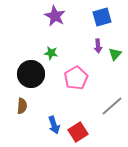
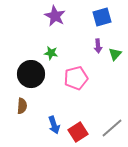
pink pentagon: rotated 15 degrees clockwise
gray line: moved 22 px down
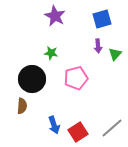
blue square: moved 2 px down
black circle: moved 1 px right, 5 px down
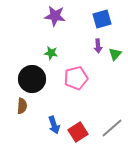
purple star: rotated 20 degrees counterclockwise
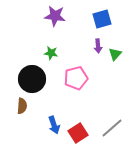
red square: moved 1 px down
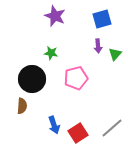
purple star: rotated 15 degrees clockwise
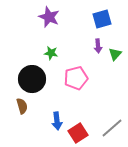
purple star: moved 6 px left, 1 px down
brown semicircle: rotated 21 degrees counterclockwise
blue arrow: moved 3 px right, 4 px up; rotated 12 degrees clockwise
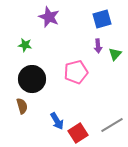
green star: moved 26 px left, 8 px up
pink pentagon: moved 6 px up
blue arrow: rotated 24 degrees counterclockwise
gray line: moved 3 px up; rotated 10 degrees clockwise
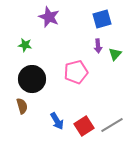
red square: moved 6 px right, 7 px up
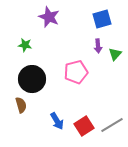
brown semicircle: moved 1 px left, 1 px up
